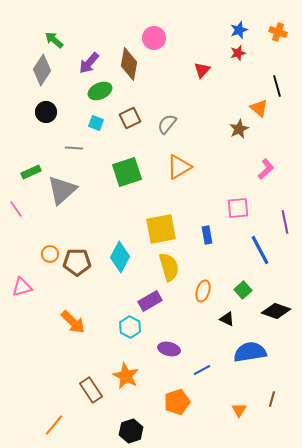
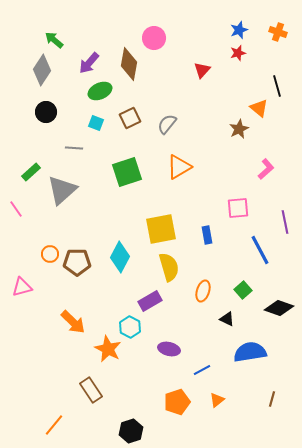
green rectangle at (31, 172): rotated 18 degrees counterclockwise
black diamond at (276, 311): moved 3 px right, 3 px up
orange star at (126, 376): moved 18 px left, 27 px up
orange triangle at (239, 410): moved 22 px left, 10 px up; rotated 21 degrees clockwise
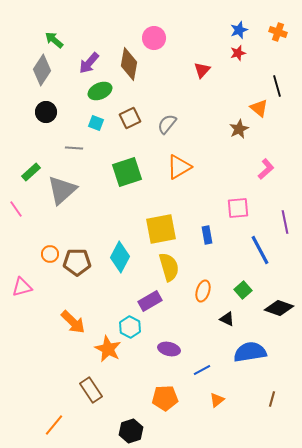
orange pentagon at (177, 402): moved 12 px left, 4 px up; rotated 15 degrees clockwise
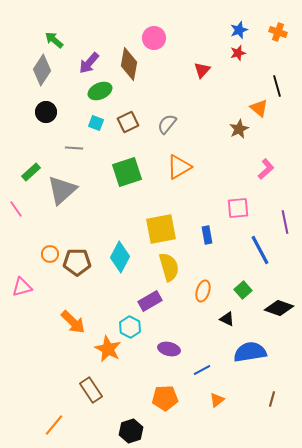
brown square at (130, 118): moved 2 px left, 4 px down
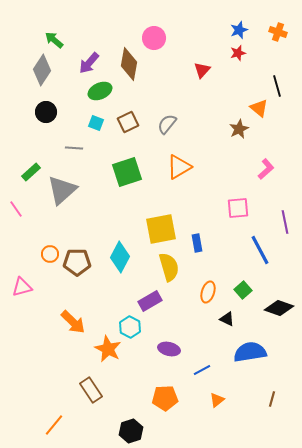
blue rectangle at (207, 235): moved 10 px left, 8 px down
orange ellipse at (203, 291): moved 5 px right, 1 px down
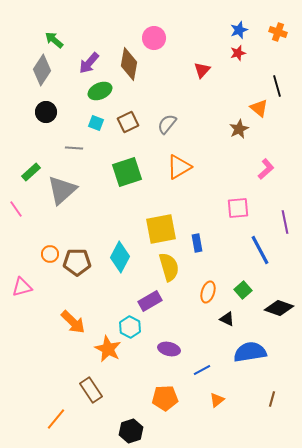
orange line at (54, 425): moved 2 px right, 6 px up
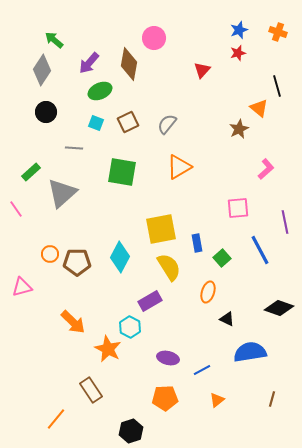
green square at (127, 172): moved 5 px left; rotated 28 degrees clockwise
gray triangle at (62, 190): moved 3 px down
yellow semicircle at (169, 267): rotated 16 degrees counterclockwise
green square at (243, 290): moved 21 px left, 32 px up
purple ellipse at (169, 349): moved 1 px left, 9 px down
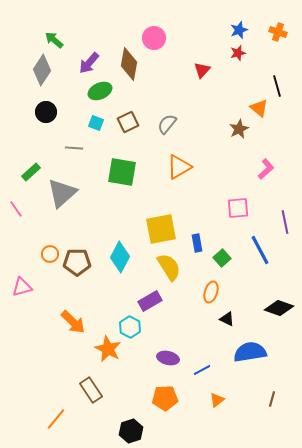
orange ellipse at (208, 292): moved 3 px right
